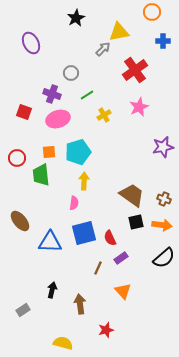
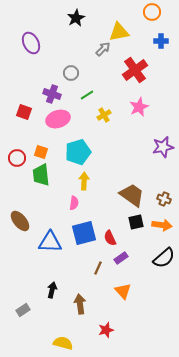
blue cross: moved 2 px left
orange square: moved 8 px left; rotated 24 degrees clockwise
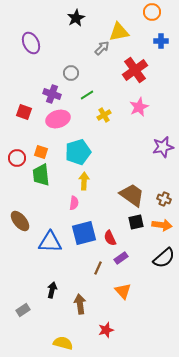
gray arrow: moved 1 px left, 1 px up
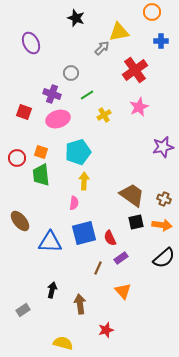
black star: rotated 24 degrees counterclockwise
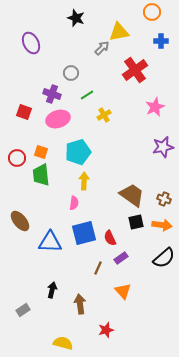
pink star: moved 16 px right
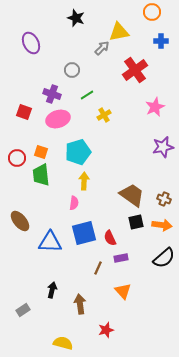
gray circle: moved 1 px right, 3 px up
purple rectangle: rotated 24 degrees clockwise
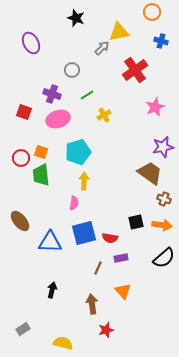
blue cross: rotated 16 degrees clockwise
red circle: moved 4 px right
brown trapezoid: moved 18 px right, 22 px up
red semicircle: rotated 56 degrees counterclockwise
brown arrow: moved 12 px right
gray rectangle: moved 19 px down
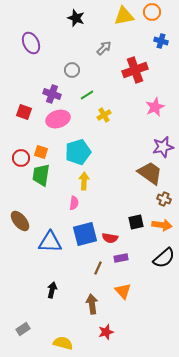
yellow triangle: moved 5 px right, 16 px up
gray arrow: moved 2 px right
red cross: rotated 15 degrees clockwise
green trapezoid: rotated 15 degrees clockwise
blue square: moved 1 px right, 1 px down
red star: moved 2 px down
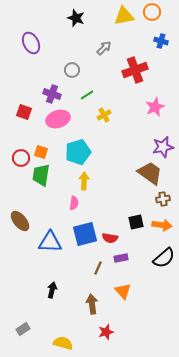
brown cross: moved 1 px left; rotated 32 degrees counterclockwise
